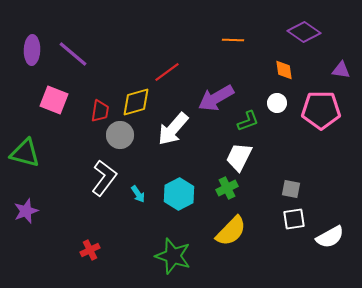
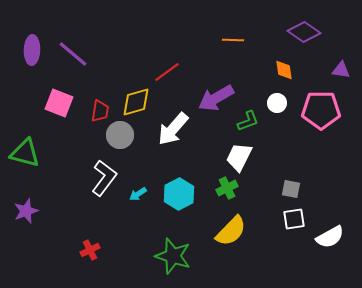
pink square: moved 5 px right, 3 px down
cyan arrow: rotated 90 degrees clockwise
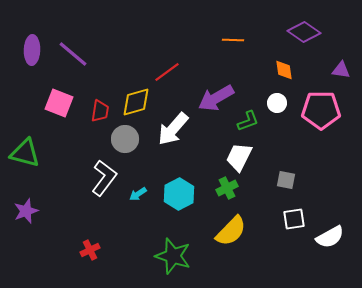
gray circle: moved 5 px right, 4 px down
gray square: moved 5 px left, 9 px up
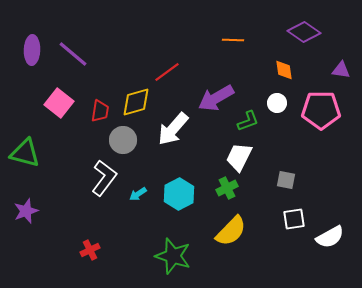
pink square: rotated 16 degrees clockwise
gray circle: moved 2 px left, 1 px down
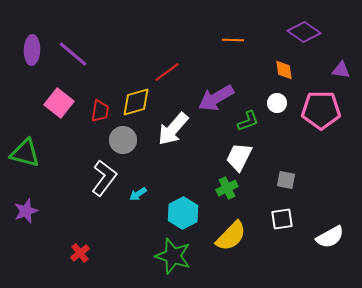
cyan hexagon: moved 4 px right, 19 px down
white square: moved 12 px left
yellow semicircle: moved 5 px down
red cross: moved 10 px left, 3 px down; rotated 12 degrees counterclockwise
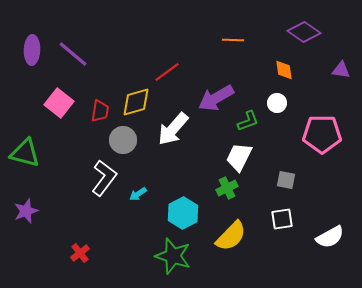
pink pentagon: moved 1 px right, 24 px down
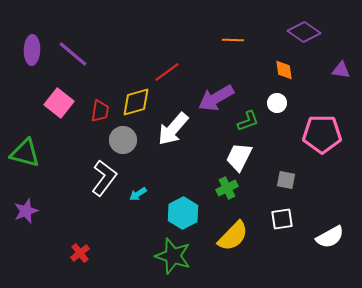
yellow semicircle: moved 2 px right
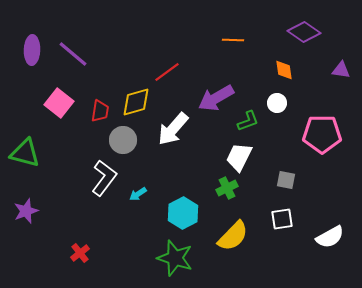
green star: moved 2 px right, 2 px down
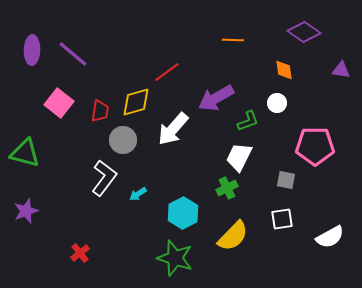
pink pentagon: moved 7 px left, 12 px down
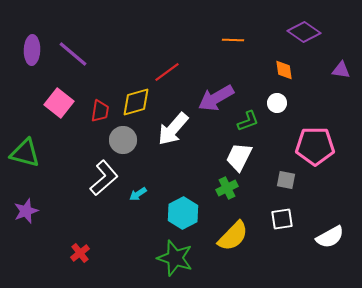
white L-shape: rotated 12 degrees clockwise
